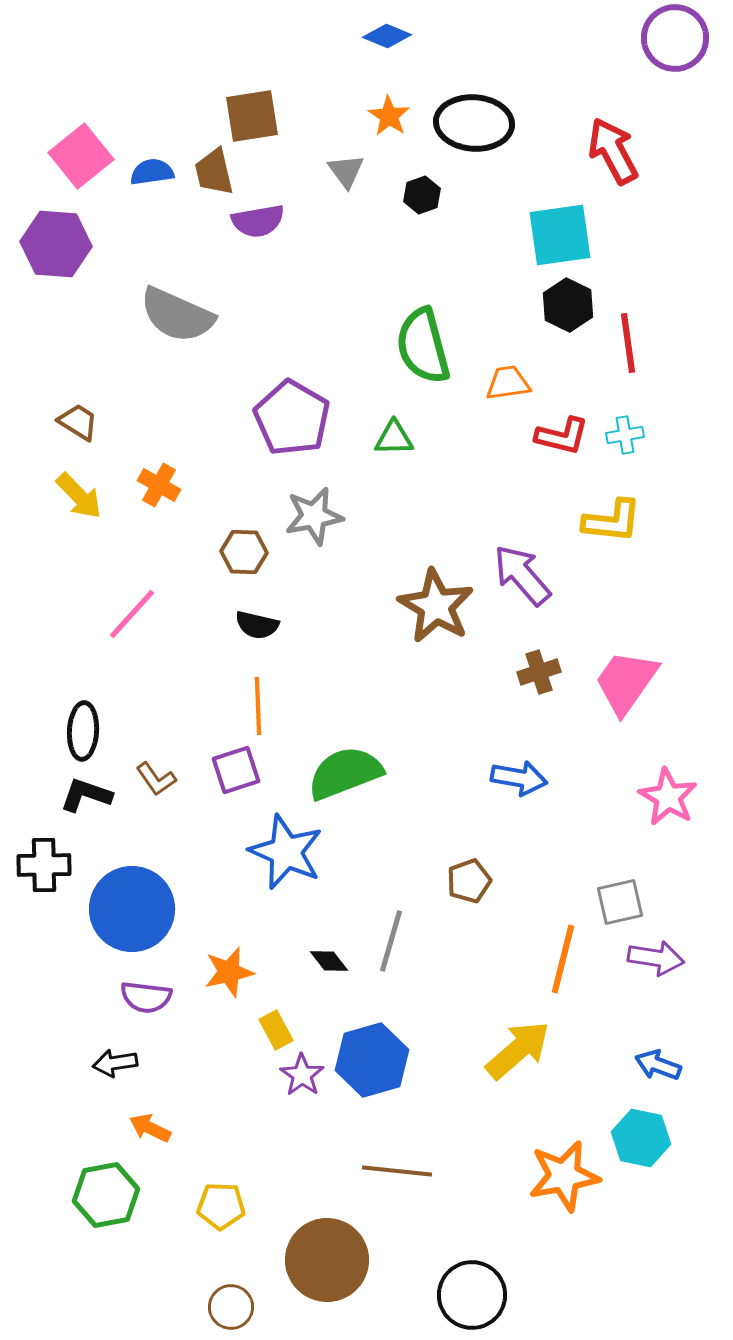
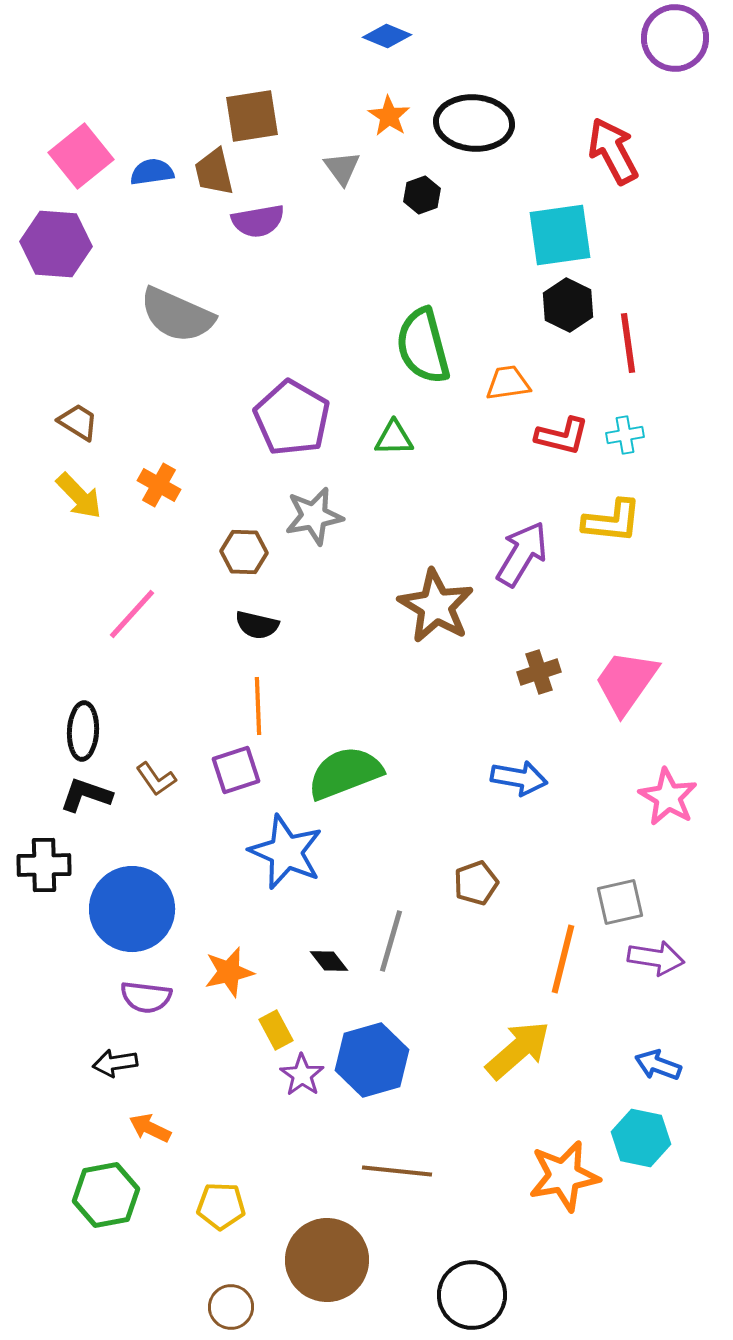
gray triangle at (346, 171): moved 4 px left, 3 px up
purple arrow at (522, 575): moved 21 px up; rotated 72 degrees clockwise
brown pentagon at (469, 881): moved 7 px right, 2 px down
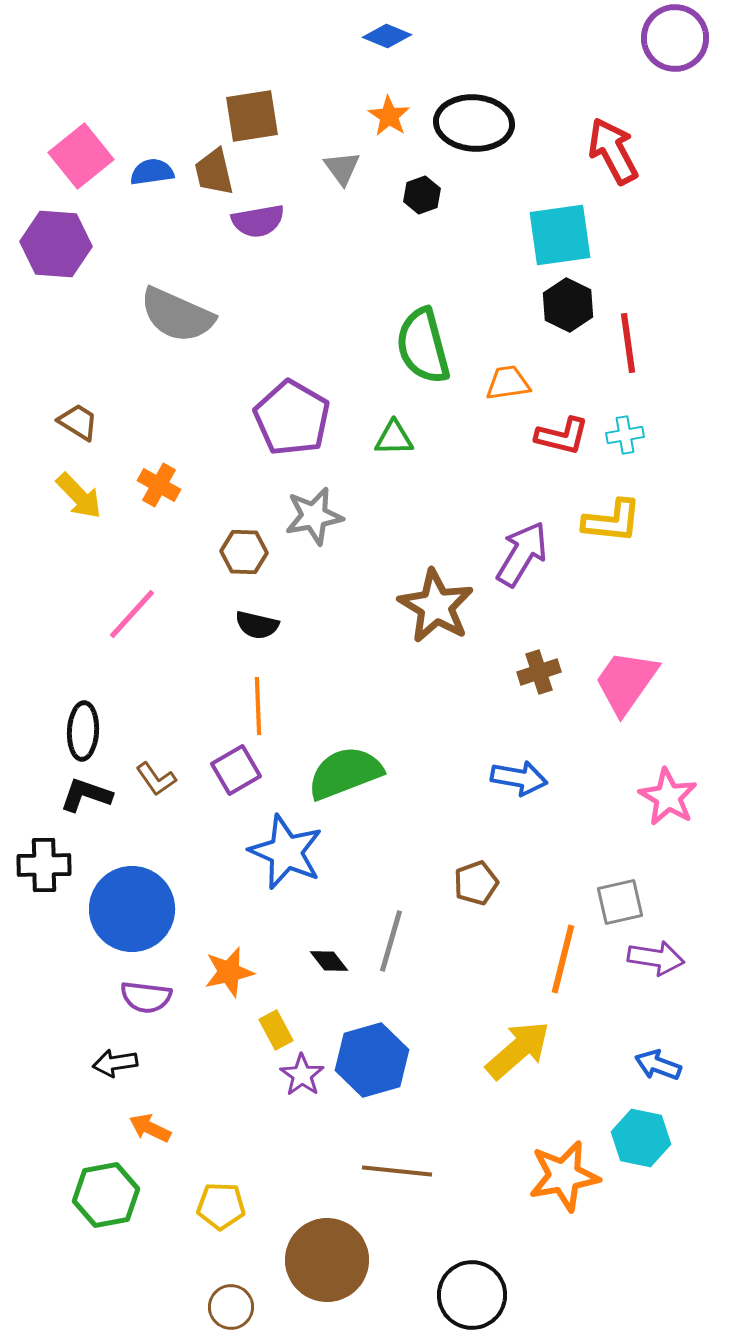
purple square at (236, 770): rotated 12 degrees counterclockwise
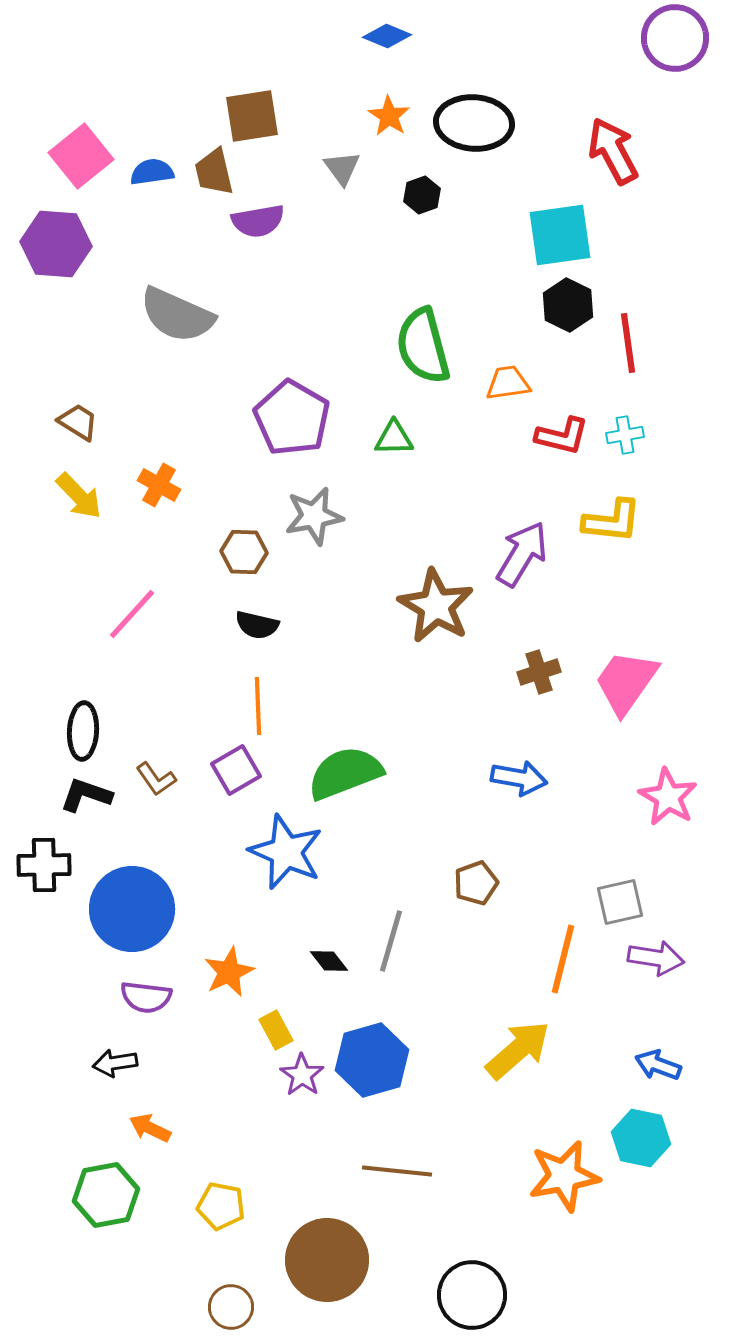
orange star at (229, 972): rotated 12 degrees counterclockwise
yellow pentagon at (221, 1206): rotated 9 degrees clockwise
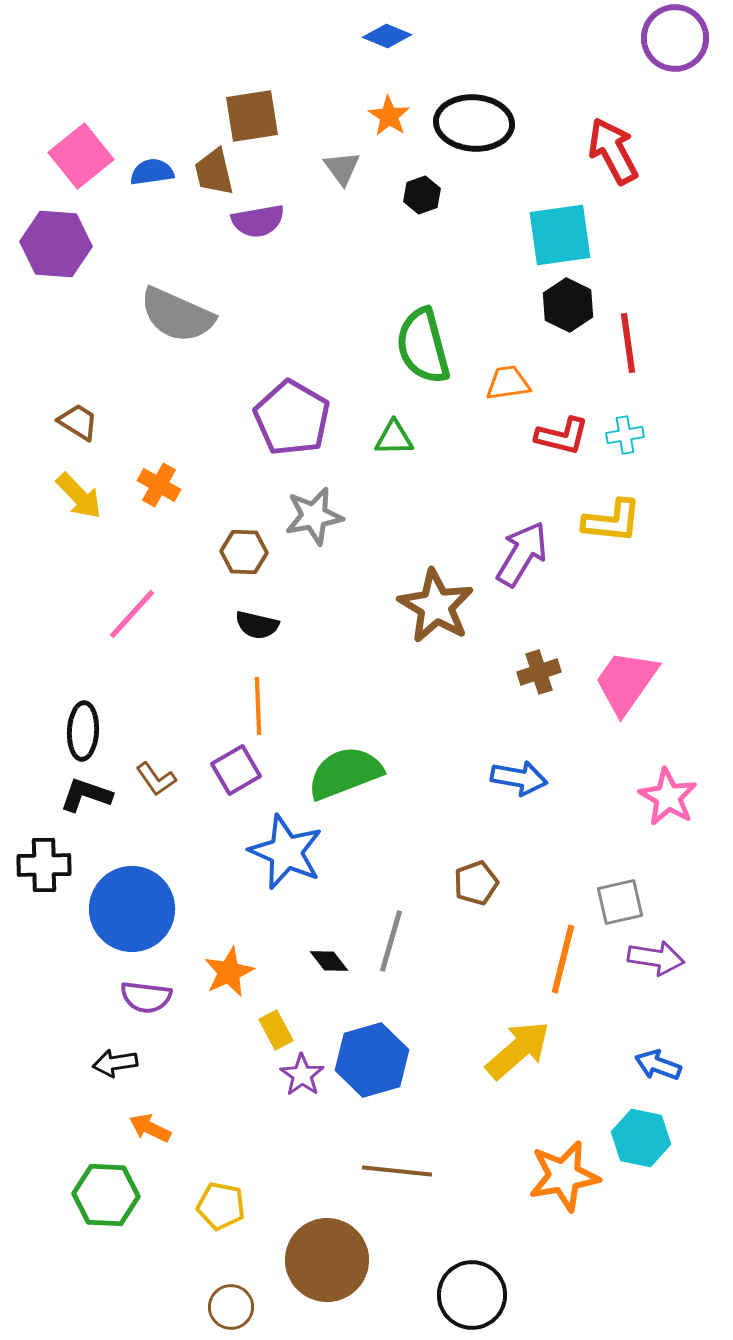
green hexagon at (106, 1195): rotated 14 degrees clockwise
